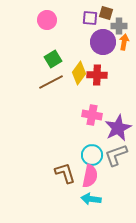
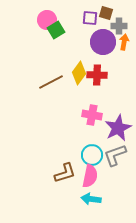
green square: moved 3 px right, 29 px up
gray L-shape: moved 1 px left
brown L-shape: rotated 90 degrees clockwise
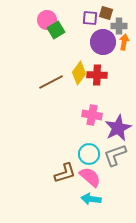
cyan circle: moved 3 px left, 1 px up
pink semicircle: moved 1 px down; rotated 60 degrees counterclockwise
